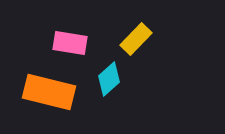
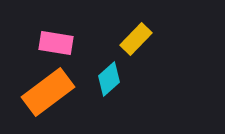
pink rectangle: moved 14 px left
orange rectangle: moved 1 px left; rotated 51 degrees counterclockwise
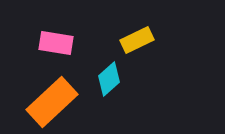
yellow rectangle: moved 1 px right, 1 px down; rotated 20 degrees clockwise
orange rectangle: moved 4 px right, 10 px down; rotated 6 degrees counterclockwise
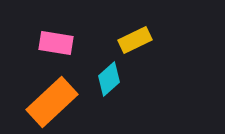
yellow rectangle: moved 2 px left
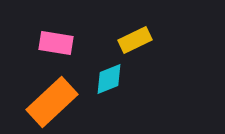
cyan diamond: rotated 20 degrees clockwise
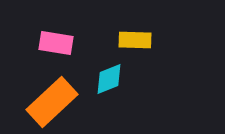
yellow rectangle: rotated 28 degrees clockwise
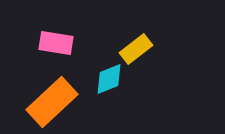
yellow rectangle: moved 1 px right, 9 px down; rotated 40 degrees counterclockwise
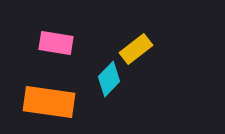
cyan diamond: rotated 24 degrees counterclockwise
orange rectangle: moved 3 px left; rotated 51 degrees clockwise
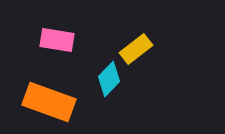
pink rectangle: moved 1 px right, 3 px up
orange rectangle: rotated 12 degrees clockwise
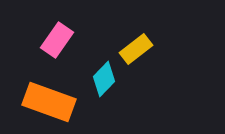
pink rectangle: rotated 64 degrees counterclockwise
cyan diamond: moved 5 px left
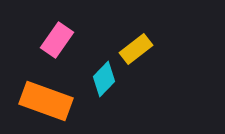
orange rectangle: moved 3 px left, 1 px up
